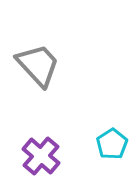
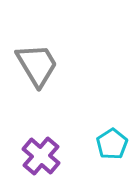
gray trapezoid: moved 1 px left; rotated 12 degrees clockwise
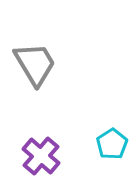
gray trapezoid: moved 2 px left, 1 px up
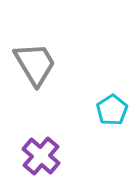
cyan pentagon: moved 34 px up
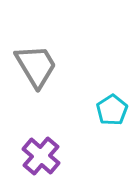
gray trapezoid: moved 1 px right, 2 px down
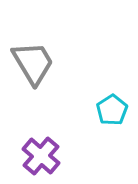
gray trapezoid: moved 3 px left, 3 px up
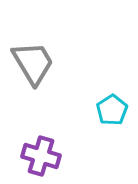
purple cross: rotated 24 degrees counterclockwise
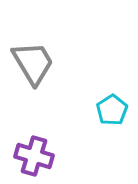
purple cross: moved 7 px left
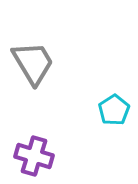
cyan pentagon: moved 2 px right
